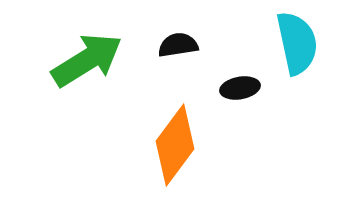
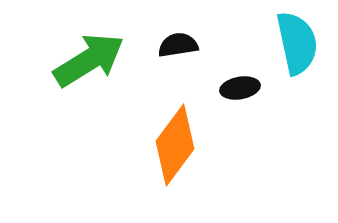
green arrow: moved 2 px right
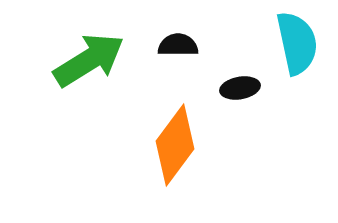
black semicircle: rotated 9 degrees clockwise
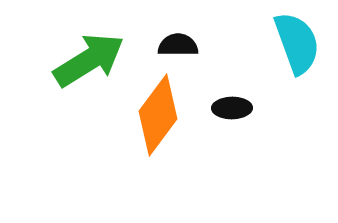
cyan semicircle: rotated 8 degrees counterclockwise
black ellipse: moved 8 px left, 20 px down; rotated 9 degrees clockwise
orange diamond: moved 17 px left, 30 px up
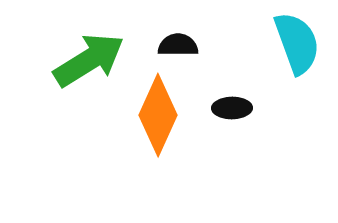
orange diamond: rotated 12 degrees counterclockwise
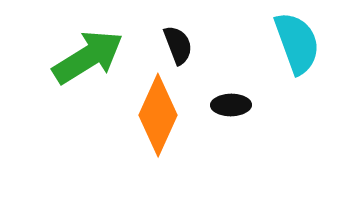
black semicircle: rotated 69 degrees clockwise
green arrow: moved 1 px left, 3 px up
black ellipse: moved 1 px left, 3 px up
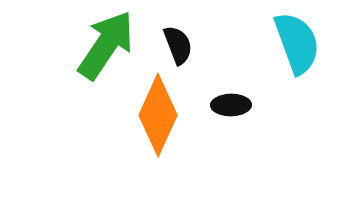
green arrow: moved 18 px right, 12 px up; rotated 24 degrees counterclockwise
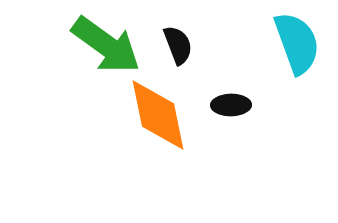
green arrow: rotated 92 degrees clockwise
orange diamond: rotated 36 degrees counterclockwise
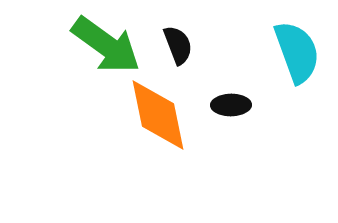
cyan semicircle: moved 9 px down
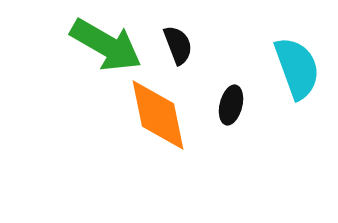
green arrow: rotated 6 degrees counterclockwise
cyan semicircle: moved 16 px down
black ellipse: rotated 75 degrees counterclockwise
